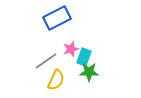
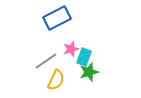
green star: rotated 18 degrees counterclockwise
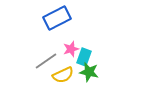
green star: rotated 30 degrees clockwise
yellow semicircle: moved 7 px right, 5 px up; rotated 40 degrees clockwise
